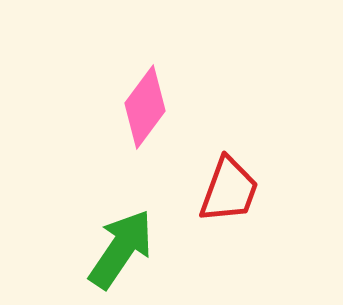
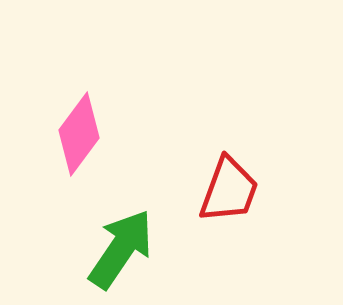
pink diamond: moved 66 px left, 27 px down
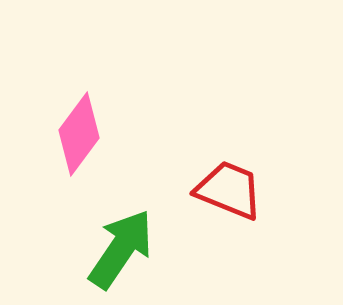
red trapezoid: rotated 88 degrees counterclockwise
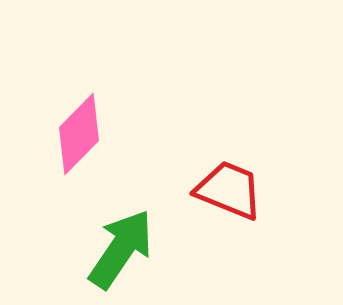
pink diamond: rotated 8 degrees clockwise
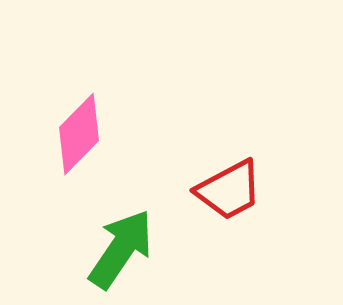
red trapezoid: rotated 130 degrees clockwise
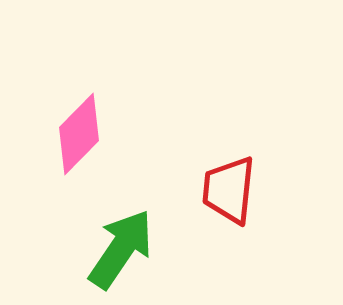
red trapezoid: rotated 124 degrees clockwise
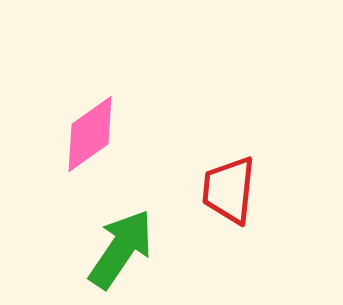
pink diamond: moved 11 px right; rotated 10 degrees clockwise
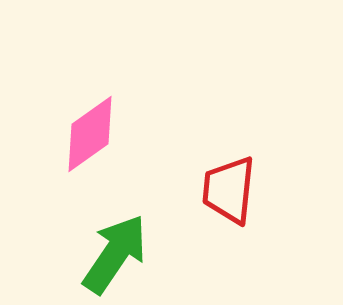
green arrow: moved 6 px left, 5 px down
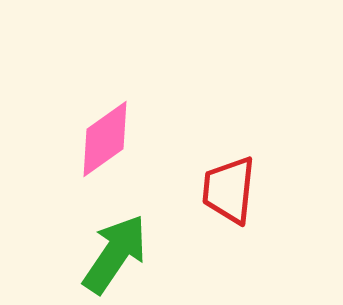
pink diamond: moved 15 px right, 5 px down
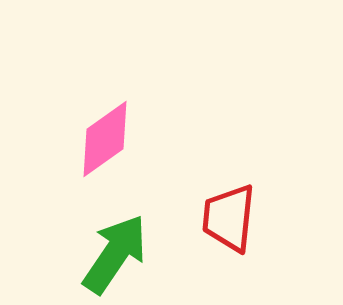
red trapezoid: moved 28 px down
